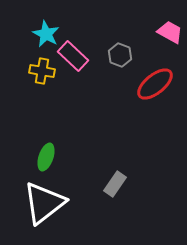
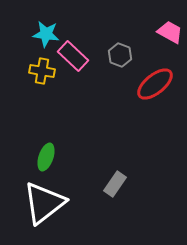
cyan star: rotated 20 degrees counterclockwise
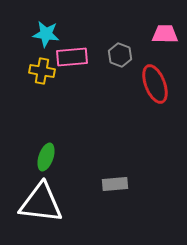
pink trapezoid: moved 5 px left, 2 px down; rotated 28 degrees counterclockwise
pink rectangle: moved 1 px left, 1 px down; rotated 48 degrees counterclockwise
red ellipse: rotated 72 degrees counterclockwise
gray rectangle: rotated 50 degrees clockwise
white triangle: moved 3 px left; rotated 45 degrees clockwise
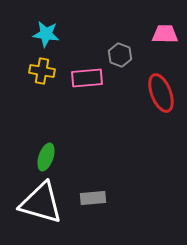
pink rectangle: moved 15 px right, 21 px down
red ellipse: moved 6 px right, 9 px down
gray rectangle: moved 22 px left, 14 px down
white triangle: rotated 9 degrees clockwise
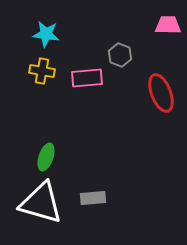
pink trapezoid: moved 3 px right, 9 px up
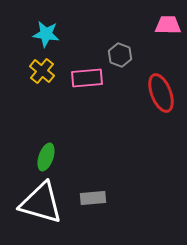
yellow cross: rotated 30 degrees clockwise
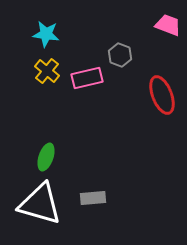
pink trapezoid: rotated 20 degrees clockwise
yellow cross: moved 5 px right
pink rectangle: rotated 8 degrees counterclockwise
red ellipse: moved 1 px right, 2 px down
white triangle: moved 1 px left, 1 px down
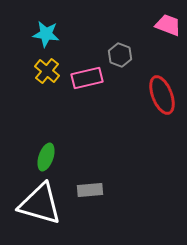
gray rectangle: moved 3 px left, 8 px up
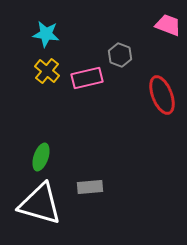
green ellipse: moved 5 px left
gray rectangle: moved 3 px up
